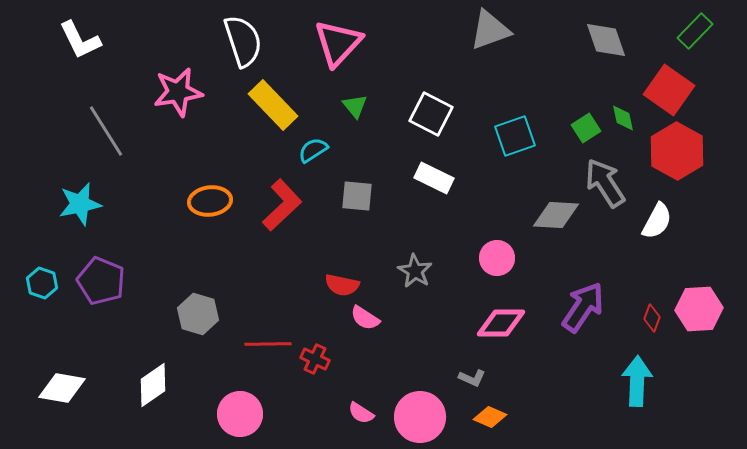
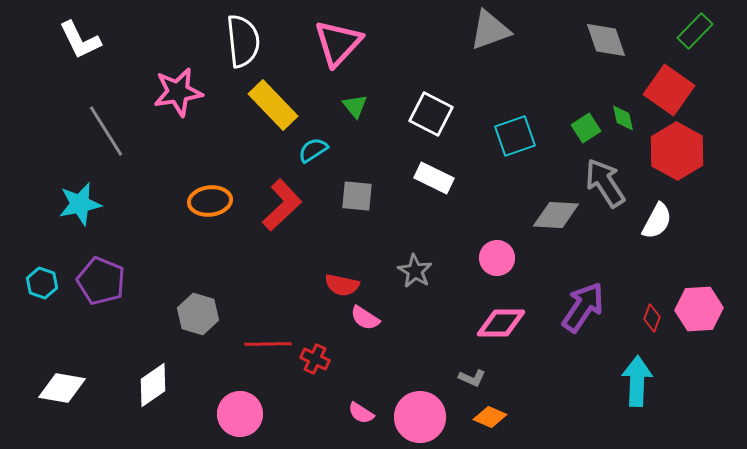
white semicircle at (243, 41): rotated 12 degrees clockwise
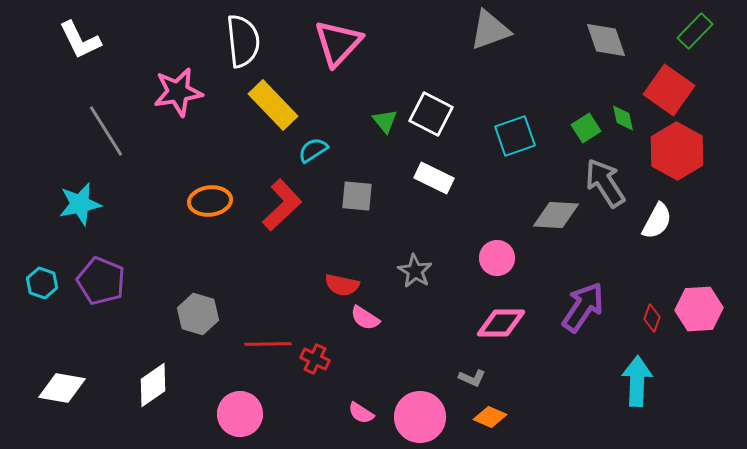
green triangle at (355, 106): moved 30 px right, 15 px down
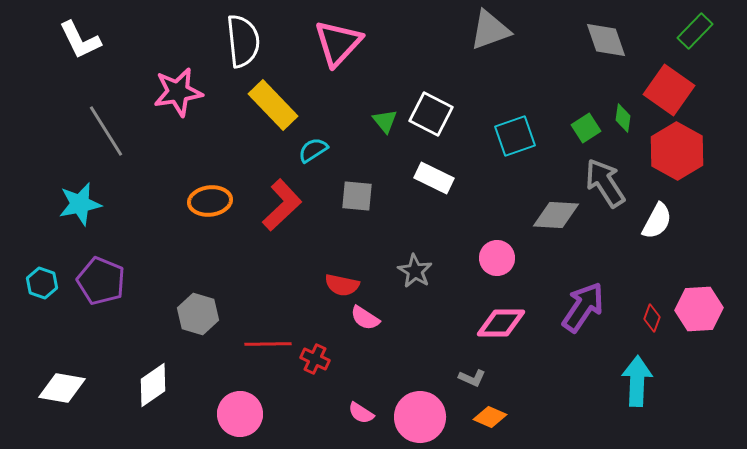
green diamond at (623, 118): rotated 20 degrees clockwise
